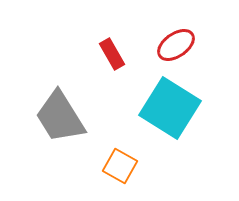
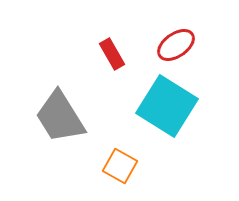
cyan square: moved 3 px left, 2 px up
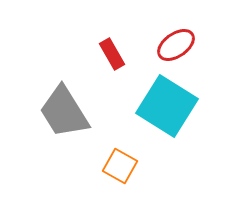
gray trapezoid: moved 4 px right, 5 px up
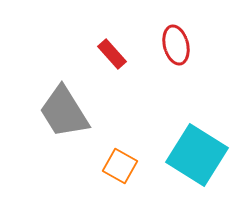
red ellipse: rotated 69 degrees counterclockwise
red rectangle: rotated 12 degrees counterclockwise
cyan square: moved 30 px right, 49 px down
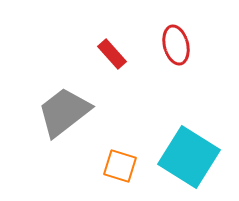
gray trapezoid: rotated 84 degrees clockwise
cyan square: moved 8 px left, 2 px down
orange square: rotated 12 degrees counterclockwise
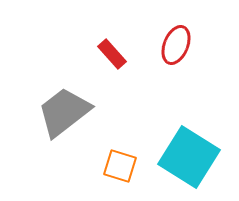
red ellipse: rotated 36 degrees clockwise
